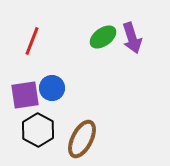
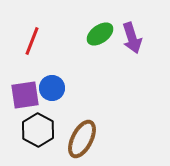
green ellipse: moved 3 px left, 3 px up
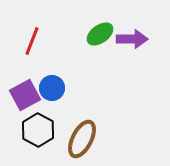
purple arrow: moved 1 px down; rotated 72 degrees counterclockwise
purple square: rotated 20 degrees counterclockwise
